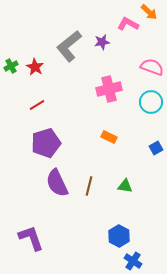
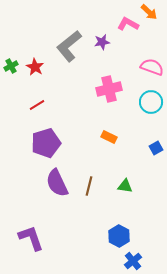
blue cross: rotated 18 degrees clockwise
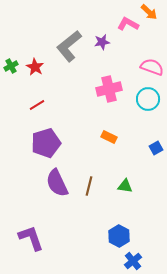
cyan circle: moved 3 px left, 3 px up
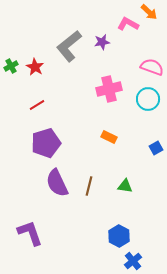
purple L-shape: moved 1 px left, 5 px up
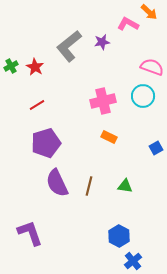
pink cross: moved 6 px left, 12 px down
cyan circle: moved 5 px left, 3 px up
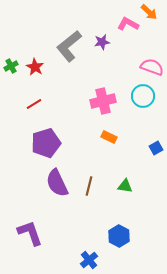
red line: moved 3 px left, 1 px up
blue cross: moved 44 px left, 1 px up
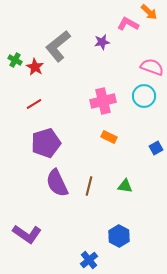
gray L-shape: moved 11 px left
green cross: moved 4 px right, 6 px up; rotated 32 degrees counterclockwise
cyan circle: moved 1 px right
purple L-shape: moved 3 px left, 1 px down; rotated 144 degrees clockwise
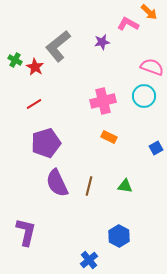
purple L-shape: moved 1 px left, 2 px up; rotated 112 degrees counterclockwise
